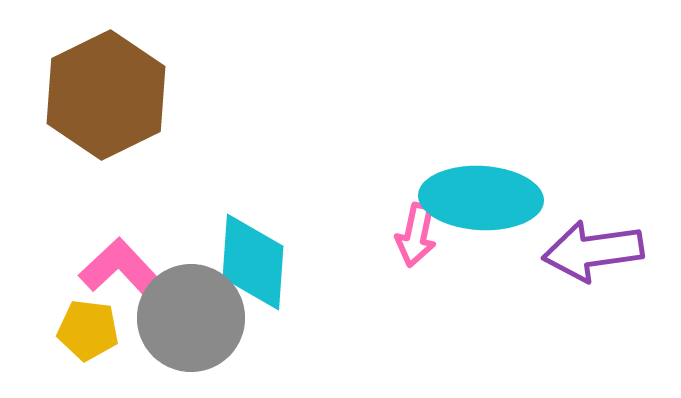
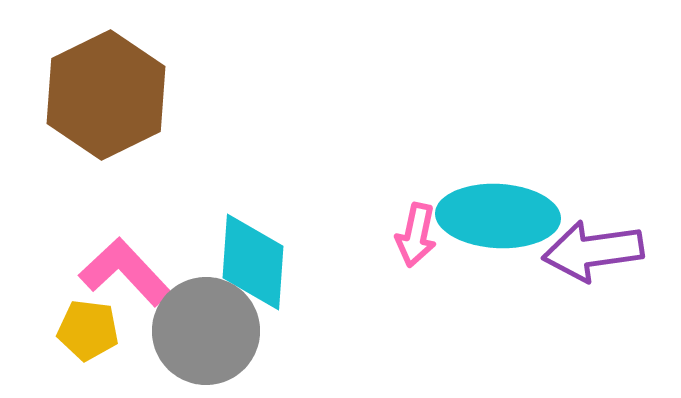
cyan ellipse: moved 17 px right, 18 px down
gray circle: moved 15 px right, 13 px down
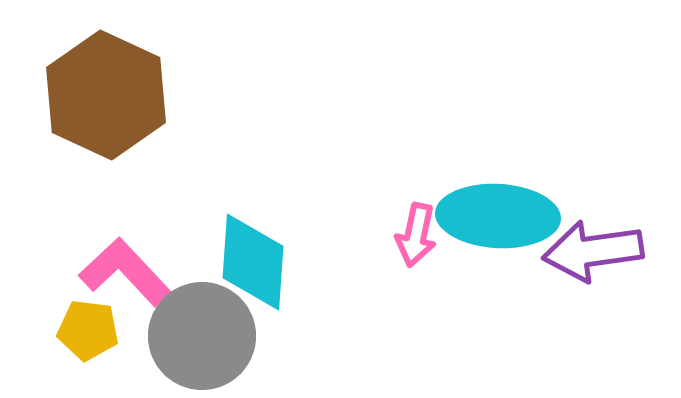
brown hexagon: rotated 9 degrees counterclockwise
gray circle: moved 4 px left, 5 px down
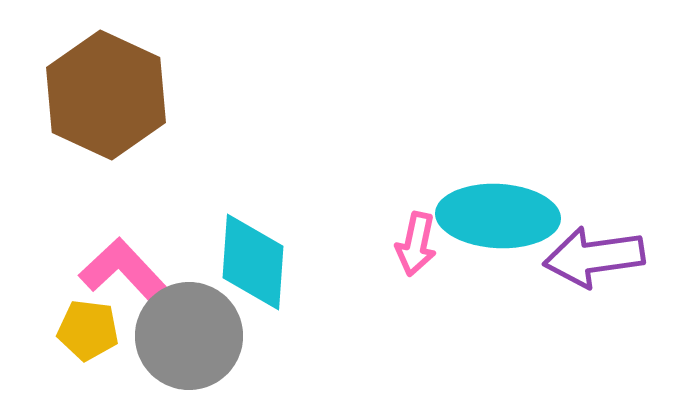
pink arrow: moved 9 px down
purple arrow: moved 1 px right, 6 px down
gray circle: moved 13 px left
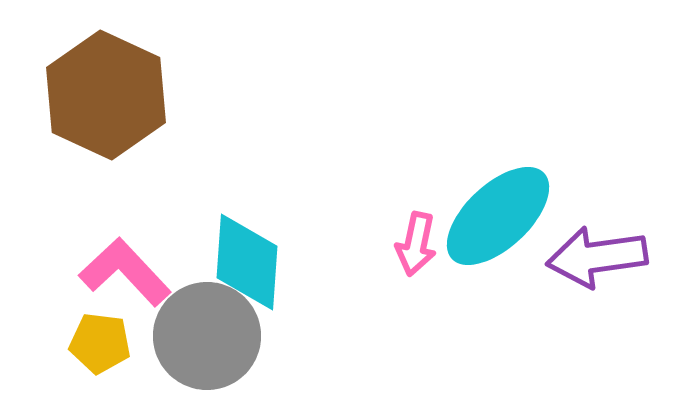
cyan ellipse: rotated 46 degrees counterclockwise
purple arrow: moved 3 px right
cyan diamond: moved 6 px left
yellow pentagon: moved 12 px right, 13 px down
gray circle: moved 18 px right
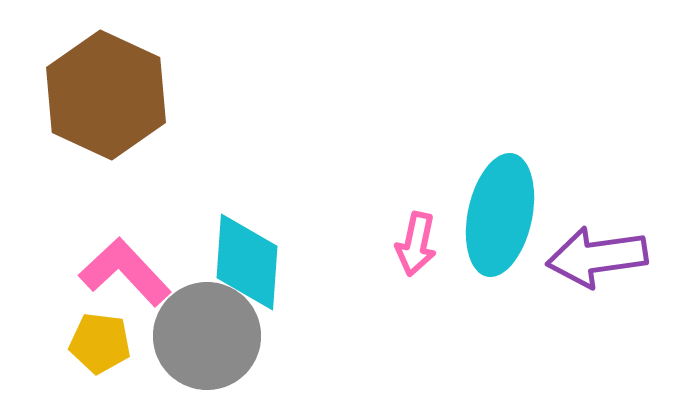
cyan ellipse: moved 2 px right, 1 px up; rotated 35 degrees counterclockwise
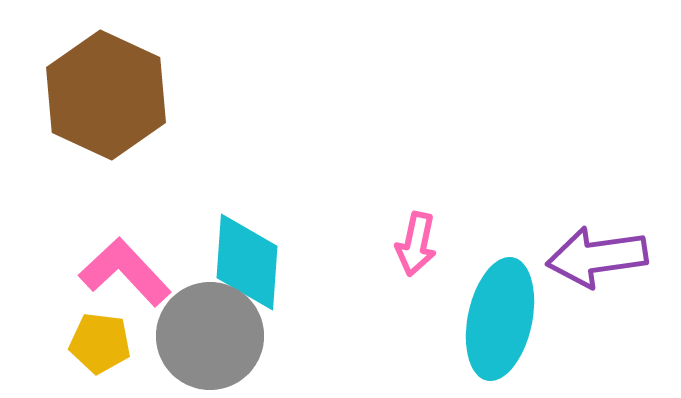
cyan ellipse: moved 104 px down
gray circle: moved 3 px right
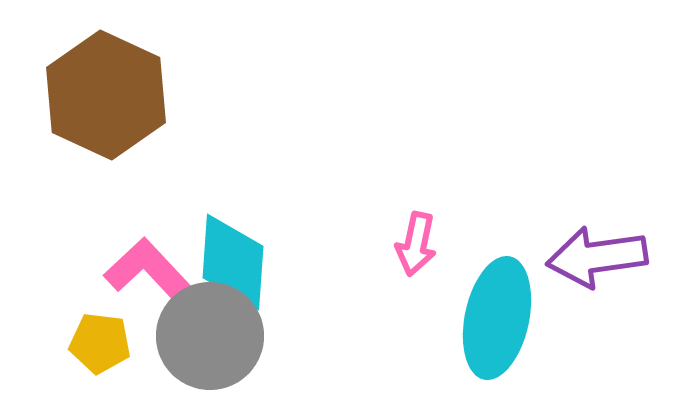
cyan diamond: moved 14 px left
pink L-shape: moved 25 px right
cyan ellipse: moved 3 px left, 1 px up
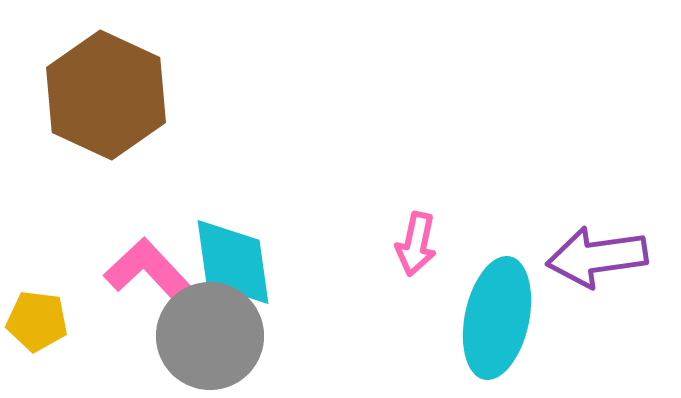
cyan diamond: rotated 12 degrees counterclockwise
yellow pentagon: moved 63 px left, 22 px up
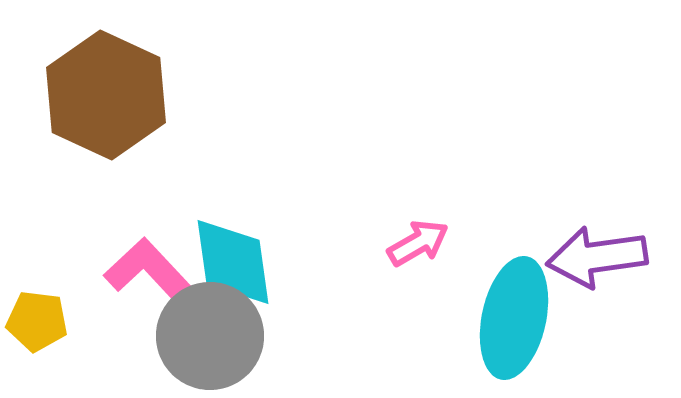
pink arrow: moved 2 px right, 1 px up; rotated 132 degrees counterclockwise
cyan ellipse: moved 17 px right
